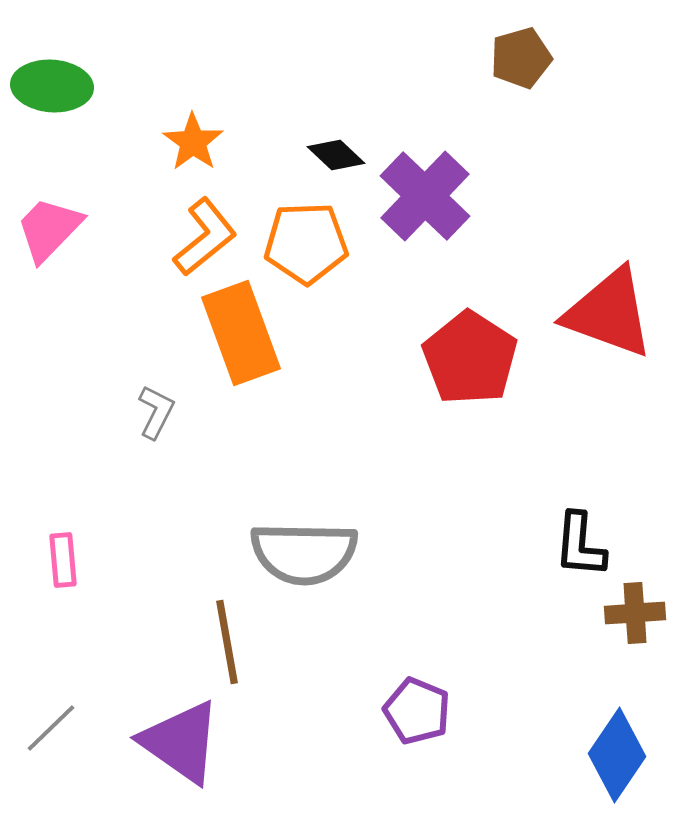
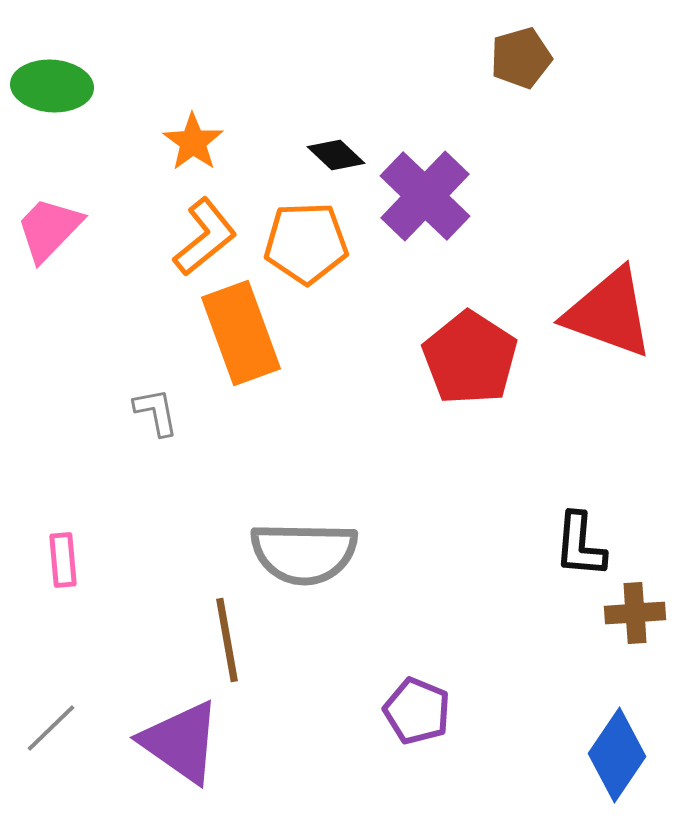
gray L-shape: rotated 38 degrees counterclockwise
brown line: moved 2 px up
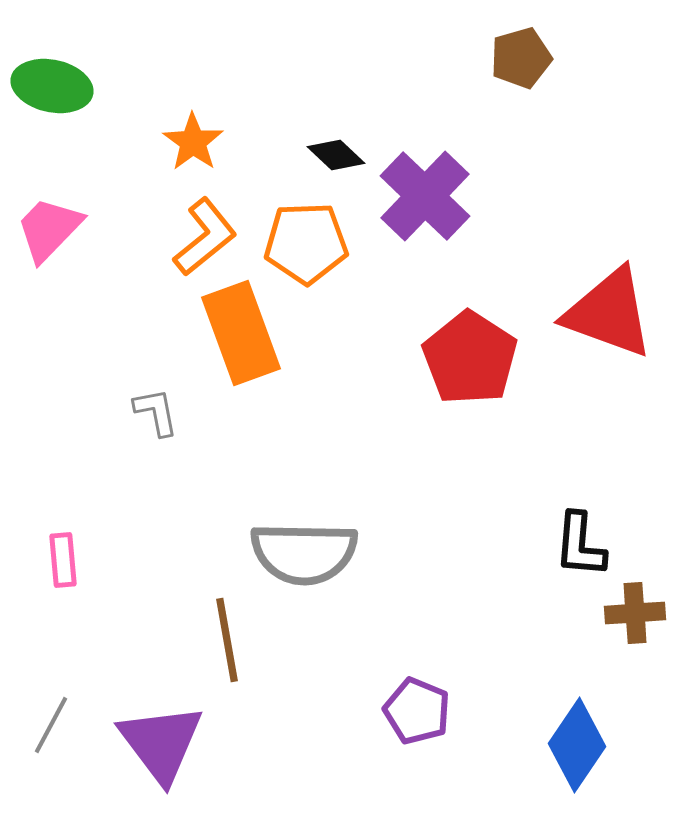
green ellipse: rotated 8 degrees clockwise
gray line: moved 3 px up; rotated 18 degrees counterclockwise
purple triangle: moved 20 px left, 1 px down; rotated 18 degrees clockwise
blue diamond: moved 40 px left, 10 px up
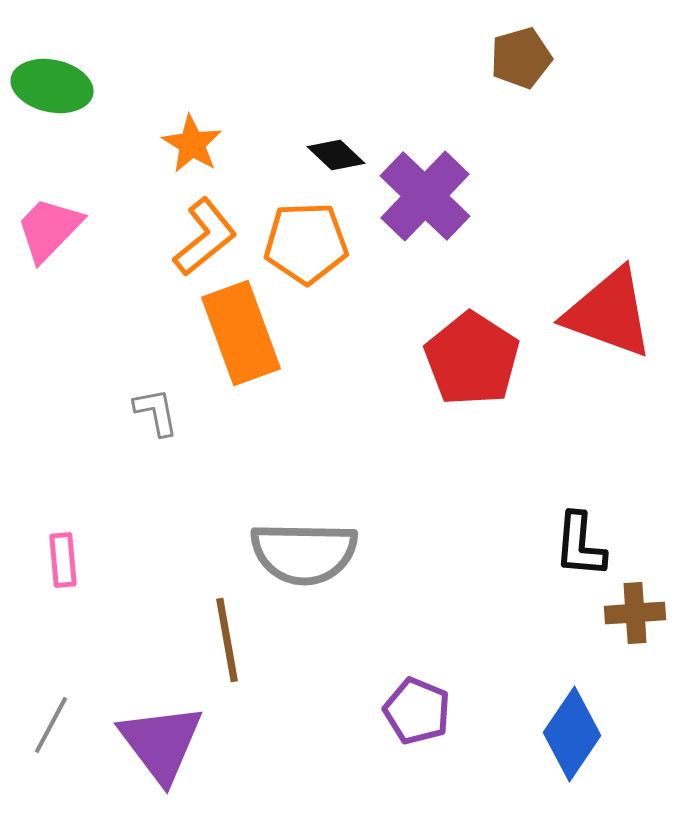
orange star: moved 1 px left, 2 px down; rotated 4 degrees counterclockwise
red pentagon: moved 2 px right, 1 px down
blue diamond: moved 5 px left, 11 px up
